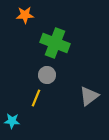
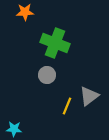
orange star: moved 3 px up
yellow line: moved 31 px right, 8 px down
cyan star: moved 2 px right, 8 px down
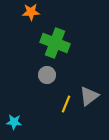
orange star: moved 6 px right
yellow line: moved 1 px left, 2 px up
cyan star: moved 7 px up
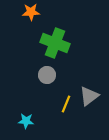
cyan star: moved 12 px right, 1 px up
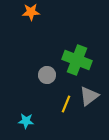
green cross: moved 22 px right, 17 px down
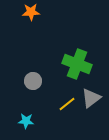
green cross: moved 4 px down
gray circle: moved 14 px left, 6 px down
gray triangle: moved 2 px right, 2 px down
yellow line: moved 1 px right; rotated 30 degrees clockwise
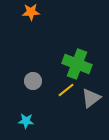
yellow line: moved 1 px left, 14 px up
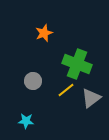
orange star: moved 13 px right, 21 px down; rotated 18 degrees counterclockwise
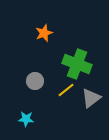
gray circle: moved 2 px right
cyan star: moved 2 px up
